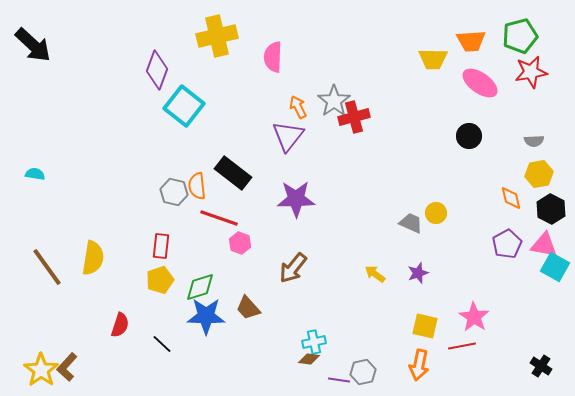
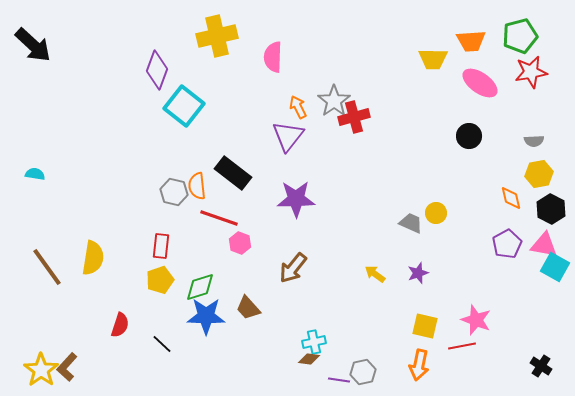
pink star at (474, 317): moved 2 px right, 3 px down; rotated 12 degrees counterclockwise
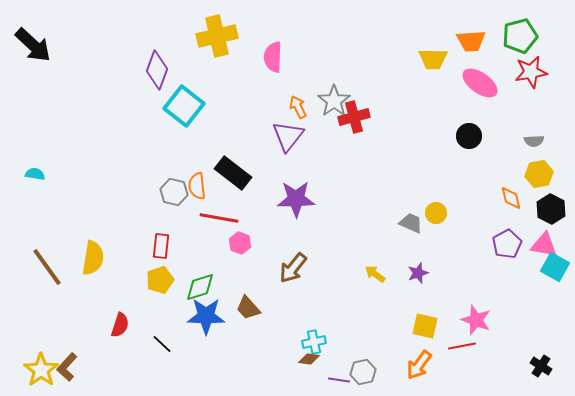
red line at (219, 218): rotated 9 degrees counterclockwise
orange arrow at (419, 365): rotated 24 degrees clockwise
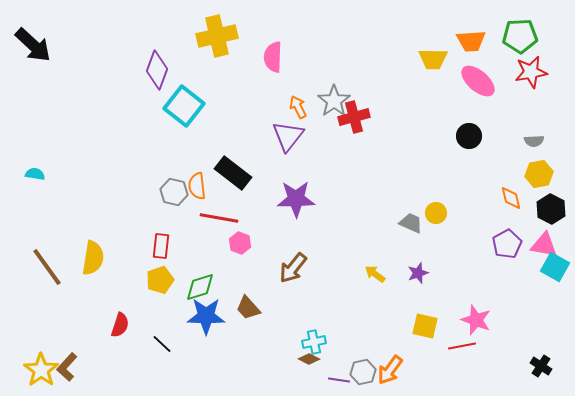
green pentagon at (520, 36): rotated 12 degrees clockwise
pink ellipse at (480, 83): moved 2 px left, 2 px up; rotated 6 degrees clockwise
brown diamond at (309, 359): rotated 20 degrees clockwise
orange arrow at (419, 365): moved 29 px left, 5 px down
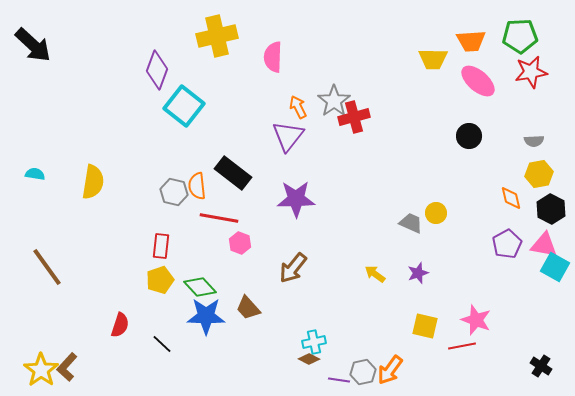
yellow semicircle at (93, 258): moved 76 px up
green diamond at (200, 287): rotated 64 degrees clockwise
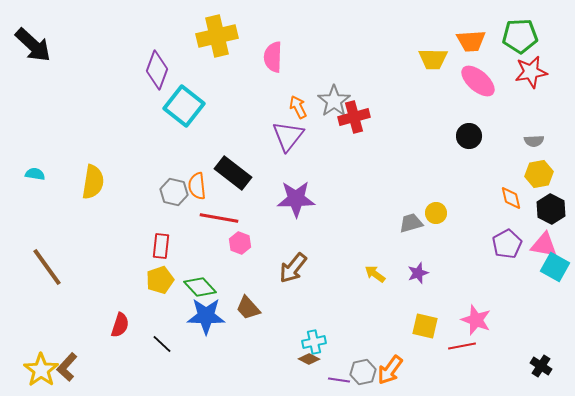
gray trapezoid at (411, 223): rotated 40 degrees counterclockwise
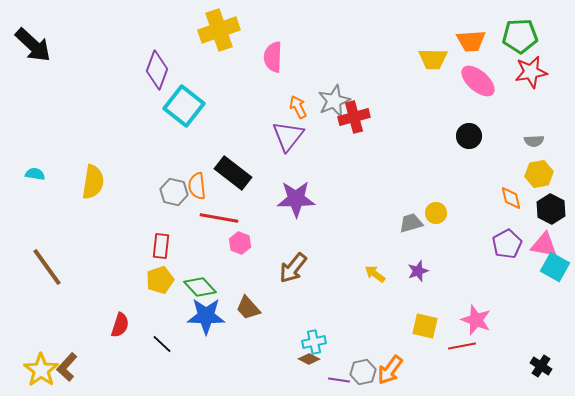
yellow cross at (217, 36): moved 2 px right, 6 px up; rotated 6 degrees counterclockwise
gray star at (334, 101): rotated 12 degrees clockwise
purple star at (418, 273): moved 2 px up
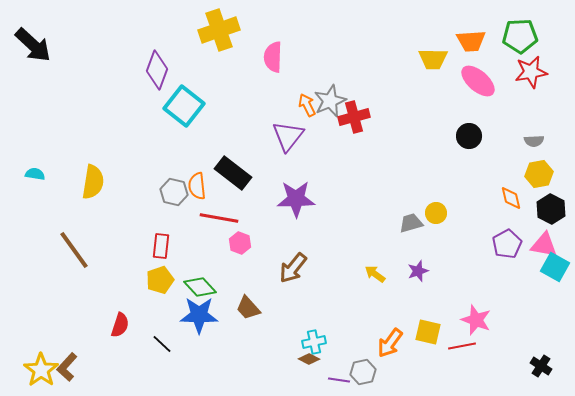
gray star at (334, 101): moved 4 px left
orange arrow at (298, 107): moved 9 px right, 2 px up
brown line at (47, 267): moved 27 px right, 17 px up
blue star at (206, 316): moved 7 px left, 1 px up
yellow square at (425, 326): moved 3 px right, 6 px down
orange arrow at (390, 370): moved 27 px up
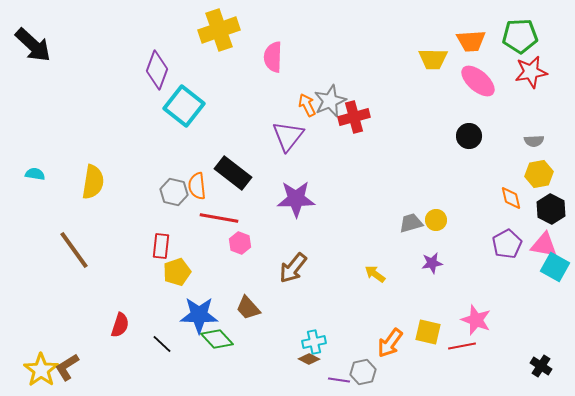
yellow circle at (436, 213): moved 7 px down
purple star at (418, 271): moved 14 px right, 8 px up; rotated 10 degrees clockwise
yellow pentagon at (160, 280): moved 17 px right, 8 px up
green diamond at (200, 287): moved 17 px right, 52 px down
brown L-shape at (67, 367): rotated 16 degrees clockwise
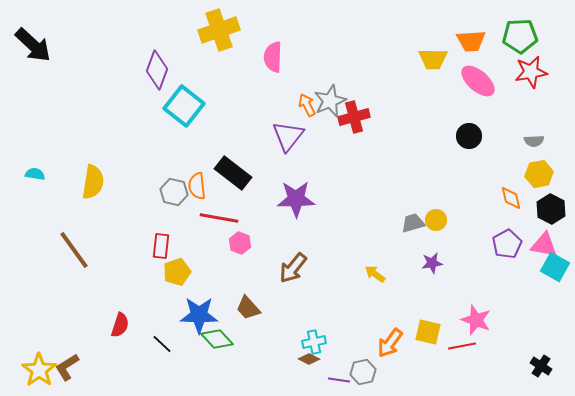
gray trapezoid at (411, 223): moved 2 px right
yellow star at (41, 370): moved 2 px left
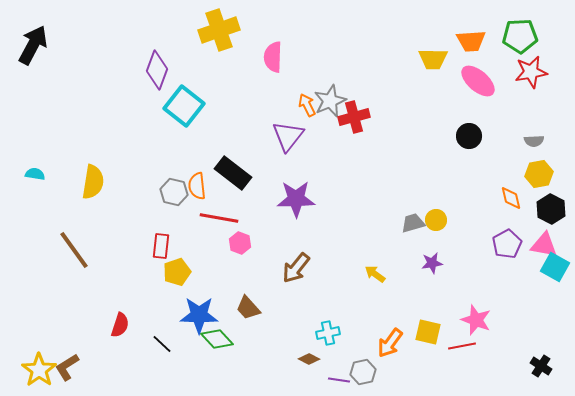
black arrow at (33, 45): rotated 105 degrees counterclockwise
brown arrow at (293, 268): moved 3 px right
cyan cross at (314, 342): moved 14 px right, 9 px up
